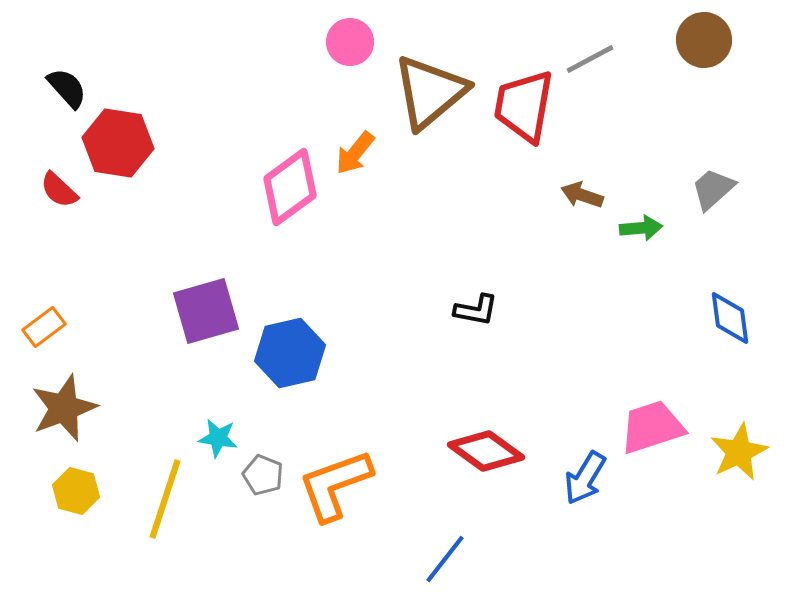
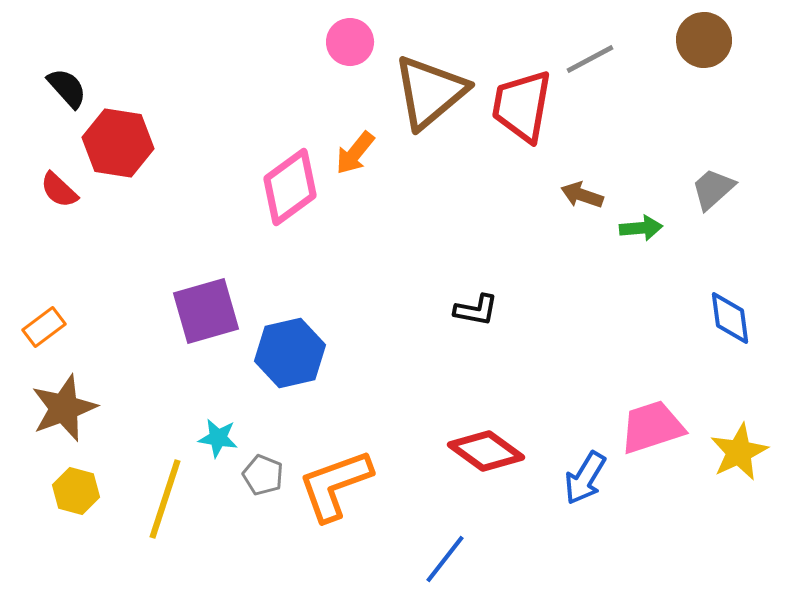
red trapezoid: moved 2 px left
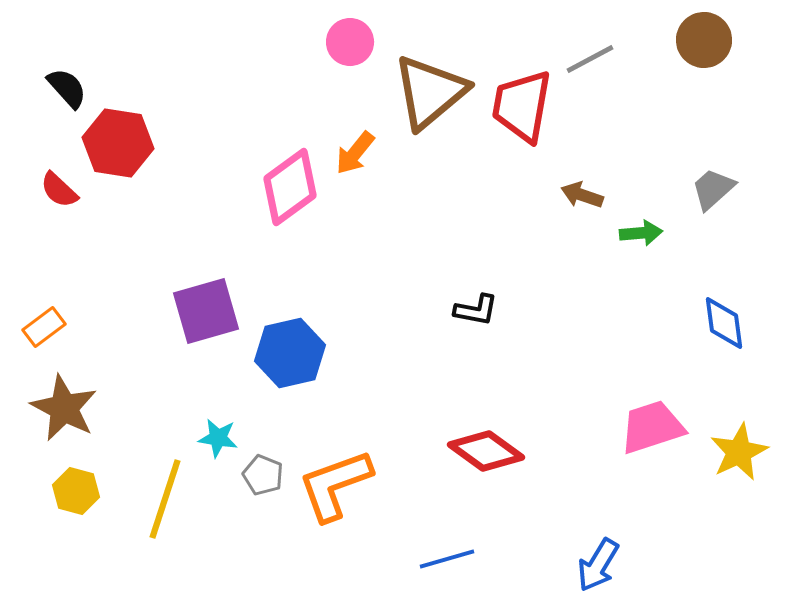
green arrow: moved 5 px down
blue diamond: moved 6 px left, 5 px down
brown star: rotated 24 degrees counterclockwise
blue arrow: moved 13 px right, 87 px down
blue line: moved 2 px right; rotated 36 degrees clockwise
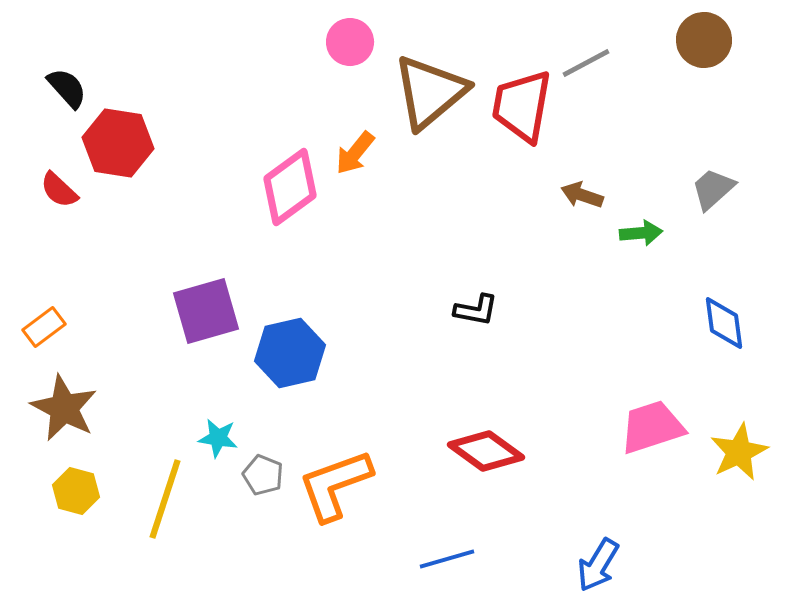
gray line: moved 4 px left, 4 px down
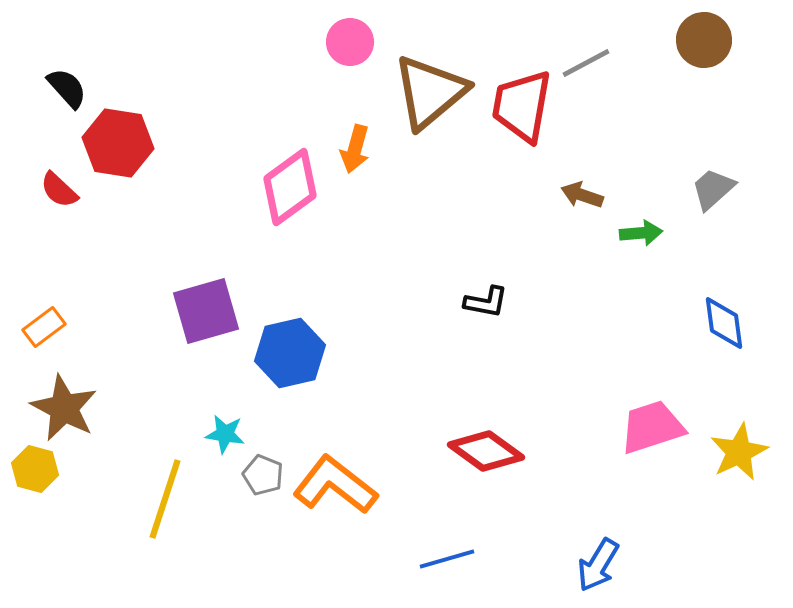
orange arrow: moved 4 px up; rotated 24 degrees counterclockwise
black L-shape: moved 10 px right, 8 px up
cyan star: moved 7 px right, 4 px up
orange L-shape: rotated 58 degrees clockwise
yellow hexagon: moved 41 px left, 22 px up
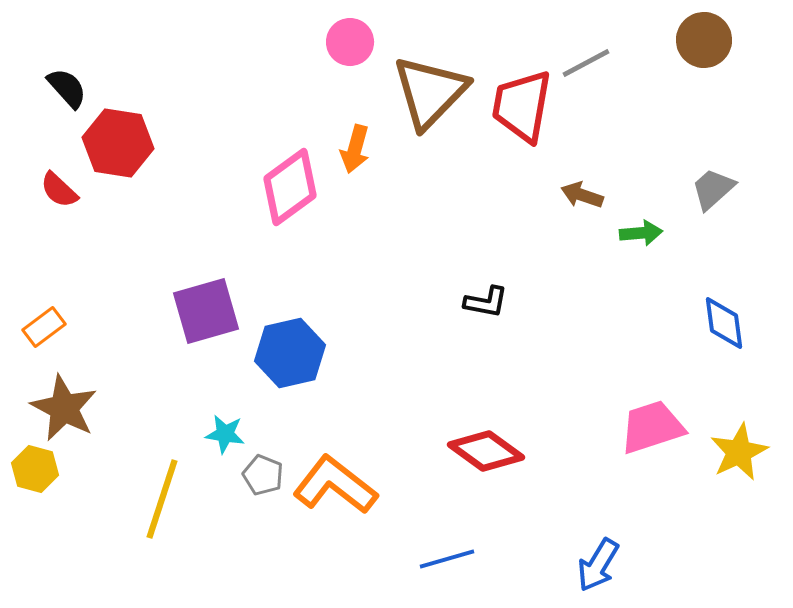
brown triangle: rotated 6 degrees counterclockwise
yellow line: moved 3 px left
